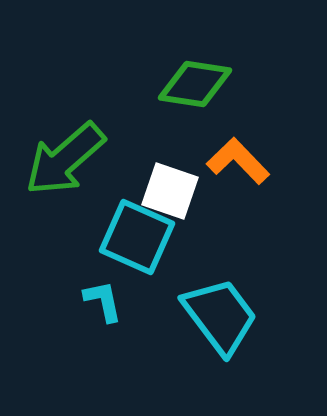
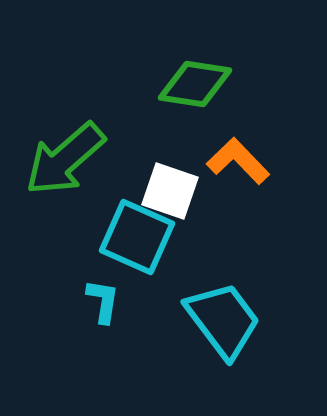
cyan L-shape: rotated 21 degrees clockwise
cyan trapezoid: moved 3 px right, 4 px down
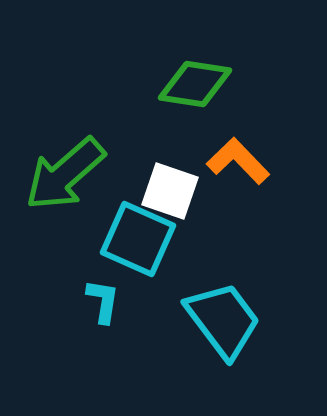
green arrow: moved 15 px down
cyan square: moved 1 px right, 2 px down
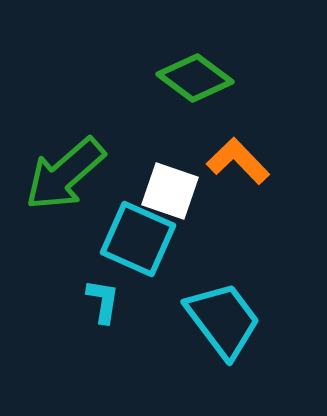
green diamond: moved 6 px up; rotated 28 degrees clockwise
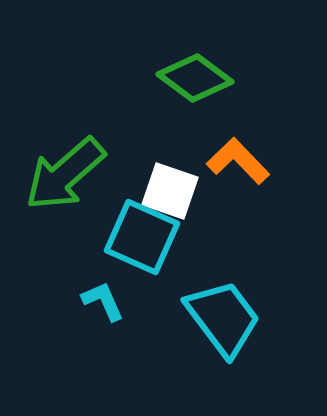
cyan square: moved 4 px right, 2 px up
cyan L-shape: rotated 33 degrees counterclockwise
cyan trapezoid: moved 2 px up
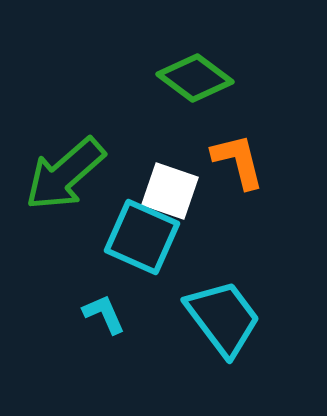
orange L-shape: rotated 30 degrees clockwise
cyan L-shape: moved 1 px right, 13 px down
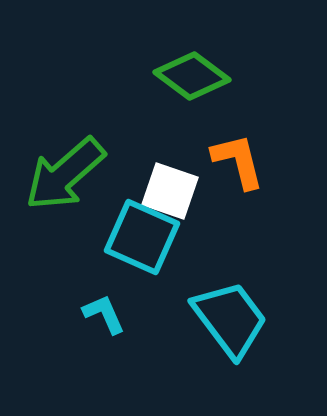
green diamond: moved 3 px left, 2 px up
cyan trapezoid: moved 7 px right, 1 px down
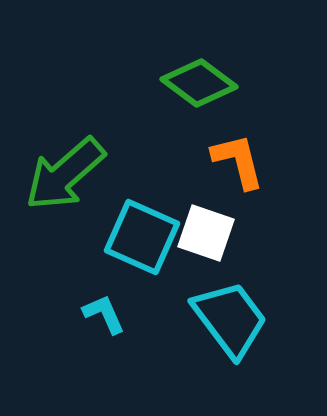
green diamond: moved 7 px right, 7 px down
white square: moved 36 px right, 42 px down
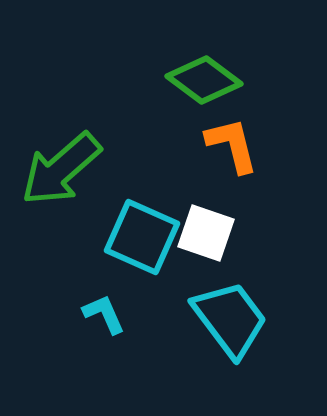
green diamond: moved 5 px right, 3 px up
orange L-shape: moved 6 px left, 16 px up
green arrow: moved 4 px left, 5 px up
